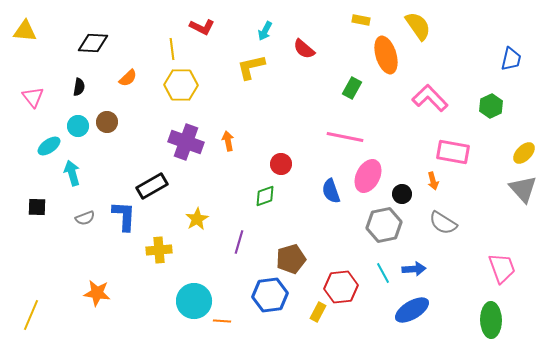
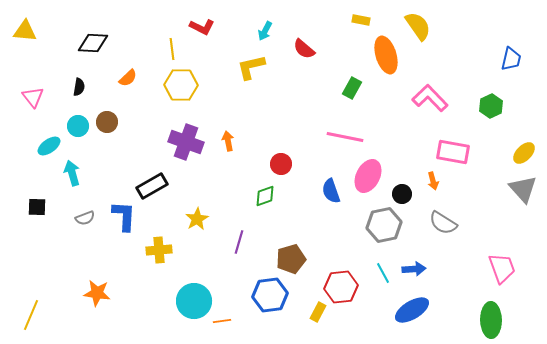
orange line at (222, 321): rotated 12 degrees counterclockwise
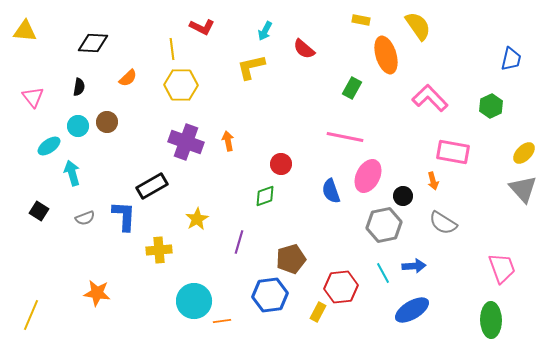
black circle at (402, 194): moved 1 px right, 2 px down
black square at (37, 207): moved 2 px right, 4 px down; rotated 30 degrees clockwise
blue arrow at (414, 269): moved 3 px up
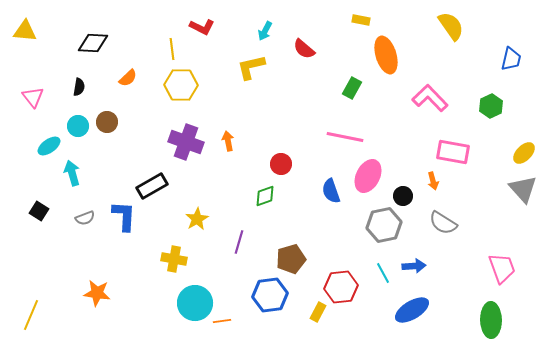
yellow semicircle at (418, 26): moved 33 px right
yellow cross at (159, 250): moved 15 px right, 9 px down; rotated 15 degrees clockwise
cyan circle at (194, 301): moved 1 px right, 2 px down
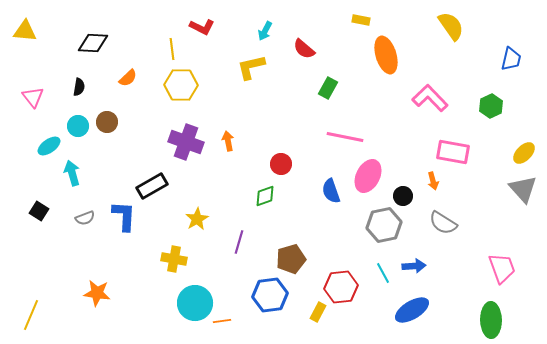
green rectangle at (352, 88): moved 24 px left
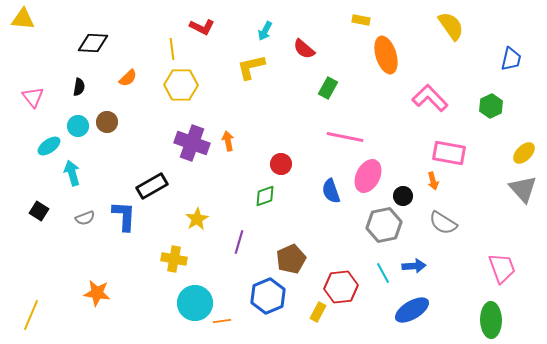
yellow triangle at (25, 31): moved 2 px left, 12 px up
purple cross at (186, 142): moved 6 px right, 1 px down
pink rectangle at (453, 152): moved 4 px left, 1 px down
brown pentagon at (291, 259): rotated 8 degrees counterclockwise
blue hexagon at (270, 295): moved 2 px left, 1 px down; rotated 16 degrees counterclockwise
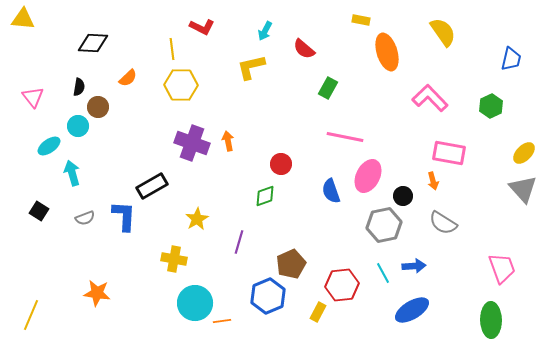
yellow semicircle at (451, 26): moved 8 px left, 6 px down
orange ellipse at (386, 55): moved 1 px right, 3 px up
brown circle at (107, 122): moved 9 px left, 15 px up
brown pentagon at (291, 259): moved 5 px down
red hexagon at (341, 287): moved 1 px right, 2 px up
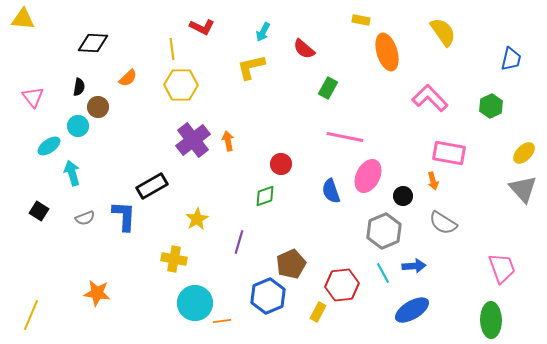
cyan arrow at (265, 31): moved 2 px left, 1 px down
purple cross at (192, 143): moved 1 px right, 3 px up; rotated 32 degrees clockwise
gray hexagon at (384, 225): moved 6 px down; rotated 12 degrees counterclockwise
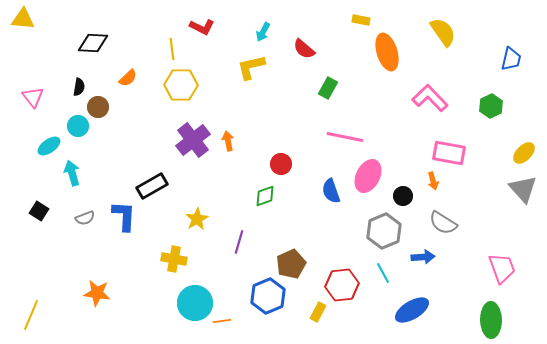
blue arrow at (414, 266): moved 9 px right, 9 px up
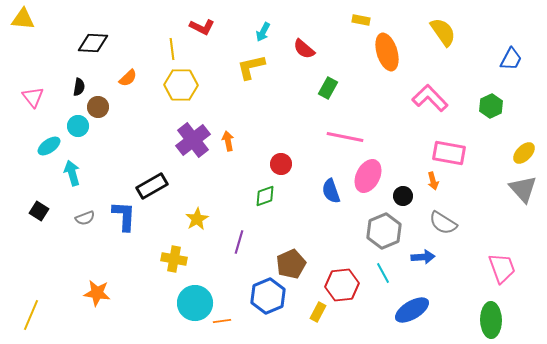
blue trapezoid at (511, 59): rotated 15 degrees clockwise
